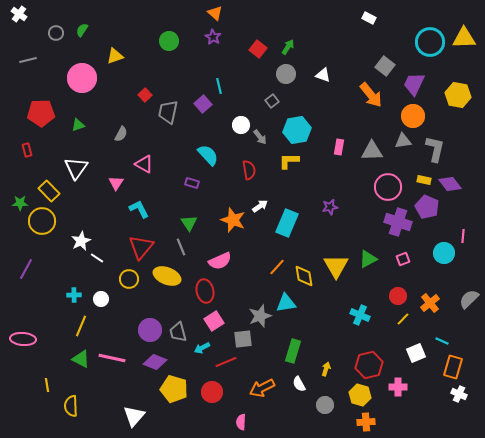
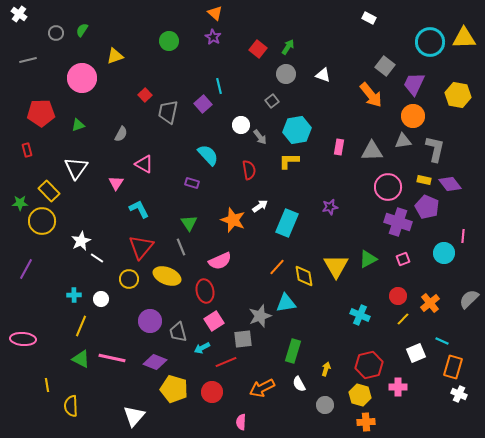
purple circle at (150, 330): moved 9 px up
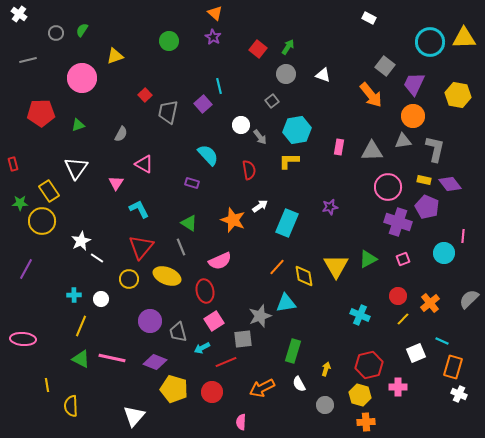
red rectangle at (27, 150): moved 14 px left, 14 px down
yellow rectangle at (49, 191): rotated 10 degrees clockwise
green triangle at (189, 223): rotated 24 degrees counterclockwise
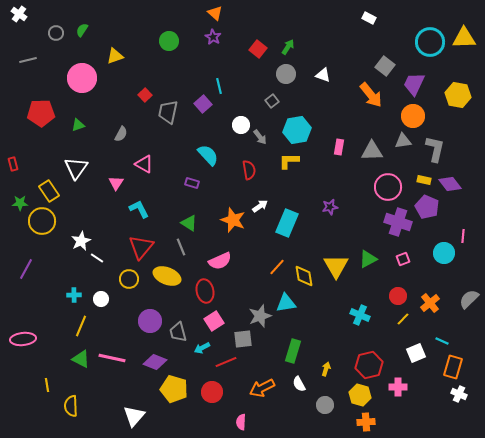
pink ellipse at (23, 339): rotated 10 degrees counterclockwise
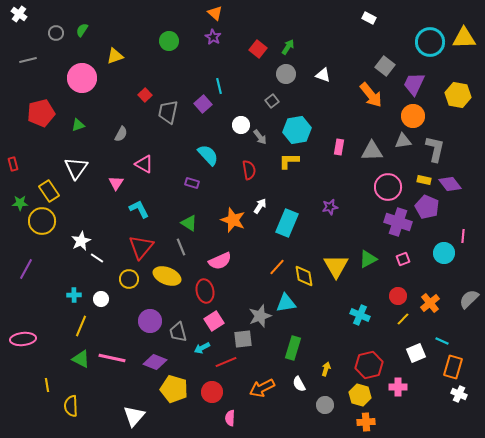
red pentagon at (41, 113): rotated 12 degrees counterclockwise
white arrow at (260, 206): rotated 21 degrees counterclockwise
green rectangle at (293, 351): moved 3 px up
pink semicircle at (241, 422): moved 11 px left, 4 px up
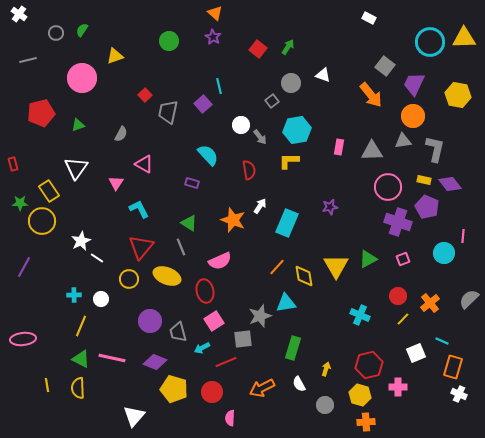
gray circle at (286, 74): moved 5 px right, 9 px down
purple line at (26, 269): moved 2 px left, 2 px up
yellow semicircle at (71, 406): moved 7 px right, 18 px up
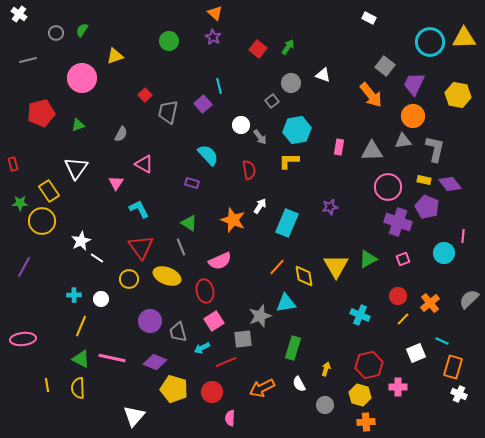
red triangle at (141, 247): rotated 16 degrees counterclockwise
